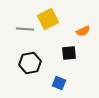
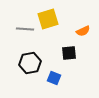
yellow square: rotated 10 degrees clockwise
blue square: moved 5 px left, 5 px up
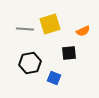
yellow square: moved 2 px right, 5 px down
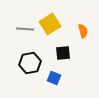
yellow square: rotated 15 degrees counterclockwise
orange semicircle: rotated 80 degrees counterclockwise
black square: moved 6 px left
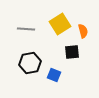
yellow square: moved 10 px right
gray line: moved 1 px right
black square: moved 9 px right, 1 px up
blue square: moved 3 px up
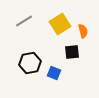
gray line: moved 2 px left, 8 px up; rotated 36 degrees counterclockwise
blue square: moved 2 px up
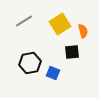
blue square: moved 1 px left
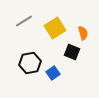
yellow square: moved 5 px left, 4 px down
orange semicircle: moved 2 px down
black square: rotated 28 degrees clockwise
blue square: rotated 32 degrees clockwise
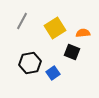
gray line: moved 2 px left; rotated 30 degrees counterclockwise
orange semicircle: rotated 80 degrees counterclockwise
